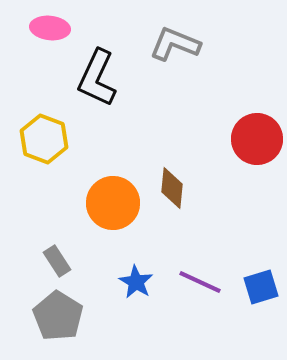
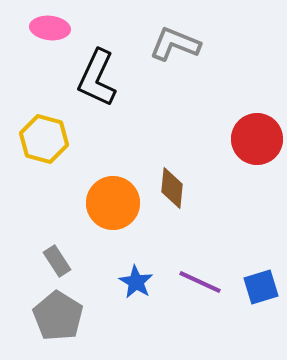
yellow hexagon: rotated 6 degrees counterclockwise
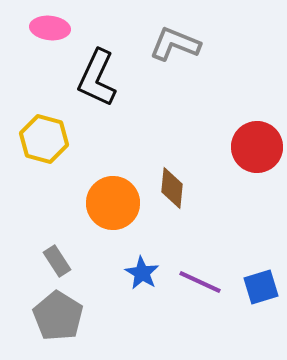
red circle: moved 8 px down
blue star: moved 6 px right, 9 px up
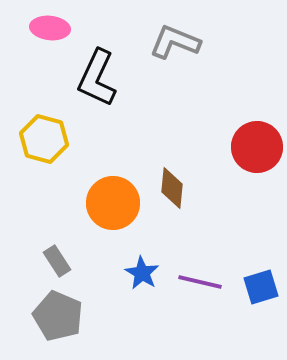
gray L-shape: moved 2 px up
purple line: rotated 12 degrees counterclockwise
gray pentagon: rotated 9 degrees counterclockwise
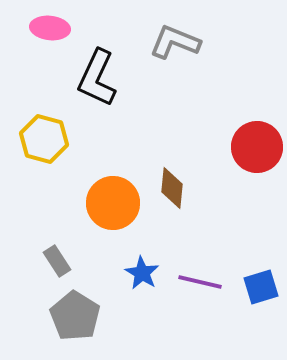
gray pentagon: moved 17 px right; rotated 9 degrees clockwise
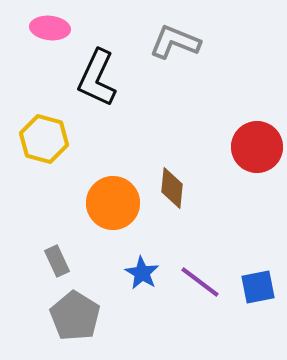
gray rectangle: rotated 8 degrees clockwise
purple line: rotated 24 degrees clockwise
blue square: moved 3 px left; rotated 6 degrees clockwise
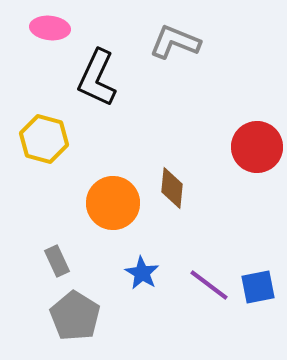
purple line: moved 9 px right, 3 px down
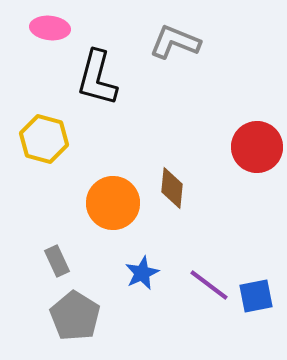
black L-shape: rotated 10 degrees counterclockwise
blue star: rotated 16 degrees clockwise
blue square: moved 2 px left, 9 px down
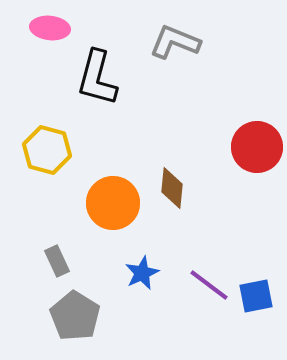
yellow hexagon: moved 3 px right, 11 px down
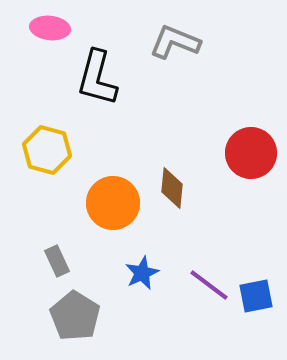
red circle: moved 6 px left, 6 px down
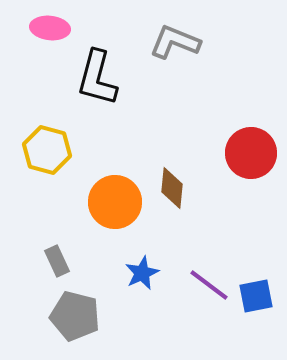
orange circle: moved 2 px right, 1 px up
gray pentagon: rotated 18 degrees counterclockwise
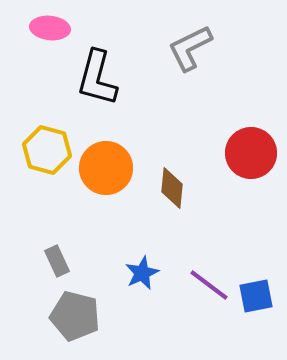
gray L-shape: moved 15 px right, 6 px down; rotated 48 degrees counterclockwise
orange circle: moved 9 px left, 34 px up
